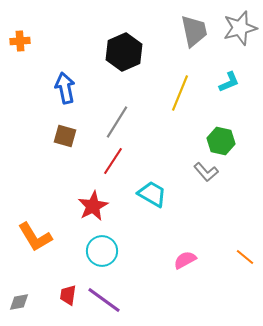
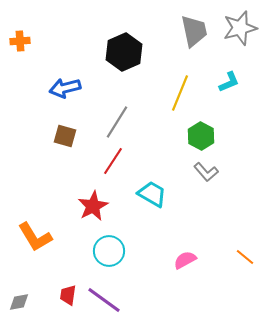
blue arrow: rotated 92 degrees counterclockwise
green hexagon: moved 20 px left, 5 px up; rotated 16 degrees clockwise
cyan circle: moved 7 px right
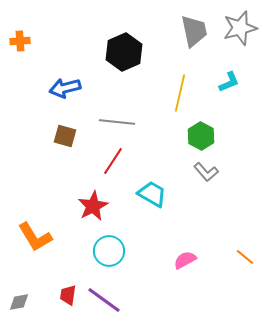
yellow line: rotated 9 degrees counterclockwise
gray line: rotated 64 degrees clockwise
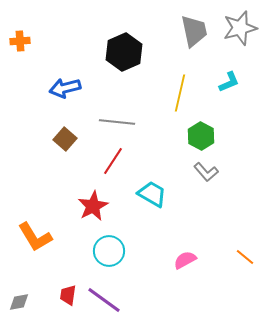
brown square: moved 3 px down; rotated 25 degrees clockwise
